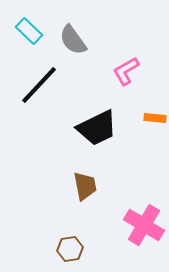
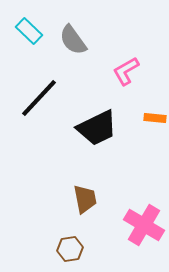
black line: moved 13 px down
brown trapezoid: moved 13 px down
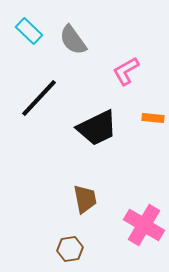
orange rectangle: moved 2 px left
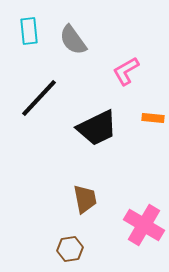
cyan rectangle: rotated 40 degrees clockwise
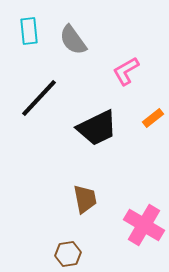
orange rectangle: rotated 45 degrees counterclockwise
brown hexagon: moved 2 px left, 5 px down
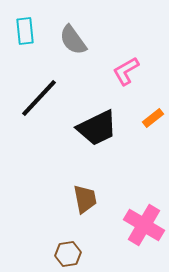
cyan rectangle: moved 4 px left
